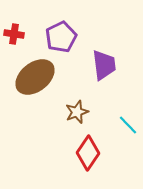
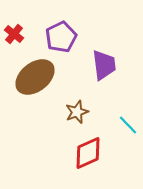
red cross: rotated 30 degrees clockwise
red diamond: rotated 32 degrees clockwise
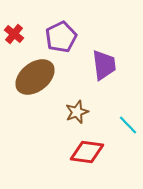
red diamond: moved 1 px left, 1 px up; rotated 32 degrees clockwise
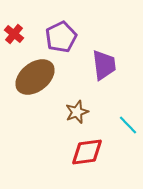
red diamond: rotated 16 degrees counterclockwise
